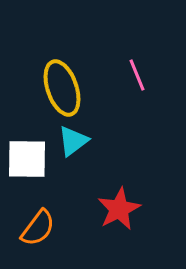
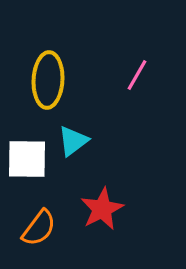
pink line: rotated 52 degrees clockwise
yellow ellipse: moved 14 px left, 8 px up; rotated 22 degrees clockwise
red star: moved 17 px left
orange semicircle: moved 1 px right
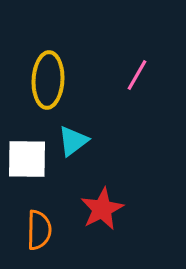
orange semicircle: moved 2 px down; rotated 36 degrees counterclockwise
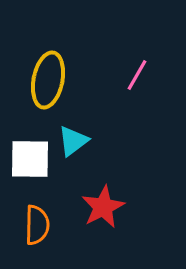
yellow ellipse: rotated 8 degrees clockwise
white square: moved 3 px right
red star: moved 1 px right, 2 px up
orange semicircle: moved 2 px left, 5 px up
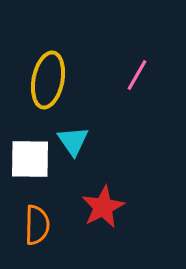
cyan triangle: rotated 28 degrees counterclockwise
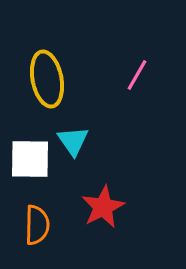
yellow ellipse: moved 1 px left, 1 px up; rotated 22 degrees counterclockwise
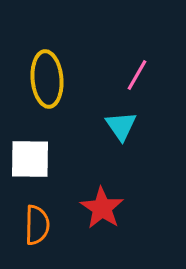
yellow ellipse: rotated 6 degrees clockwise
cyan triangle: moved 48 px right, 15 px up
red star: moved 1 px left, 1 px down; rotated 12 degrees counterclockwise
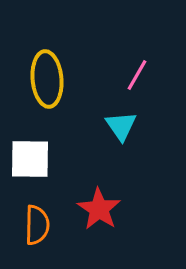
red star: moved 3 px left, 1 px down
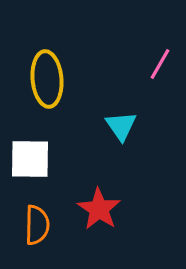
pink line: moved 23 px right, 11 px up
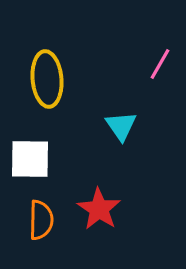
orange semicircle: moved 4 px right, 5 px up
